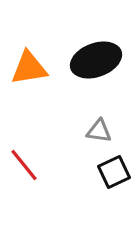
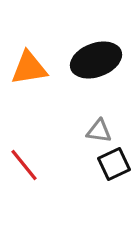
black square: moved 8 px up
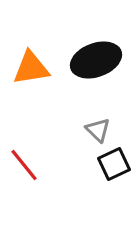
orange triangle: moved 2 px right
gray triangle: moved 1 px left, 1 px up; rotated 36 degrees clockwise
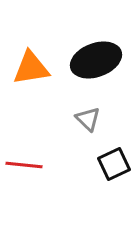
gray triangle: moved 10 px left, 11 px up
red line: rotated 45 degrees counterclockwise
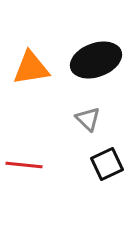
black square: moved 7 px left
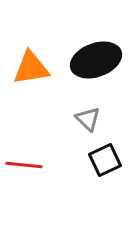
black square: moved 2 px left, 4 px up
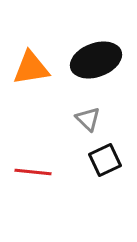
red line: moved 9 px right, 7 px down
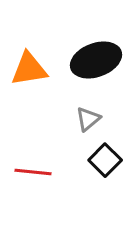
orange triangle: moved 2 px left, 1 px down
gray triangle: rotated 36 degrees clockwise
black square: rotated 20 degrees counterclockwise
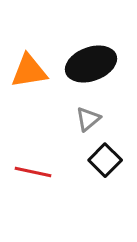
black ellipse: moved 5 px left, 4 px down
orange triangle: moved 2 px down
red line: rotated 6 degrees clockwise
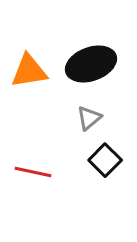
gray triangle: moved 1 px right, 1 px up
